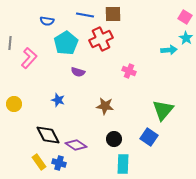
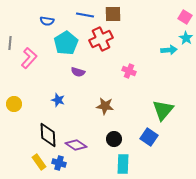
black diamond: rotated 25 degrees clockwise
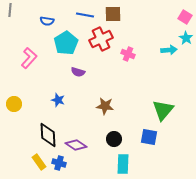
gray line: moved 33 px up
pink cross: moved 1 px left, 17 px up
blue square: rotated 24 degrees counterclockwise
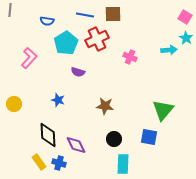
red cross: moved 4 px left
pink cross: moved 2 px right, 3 px down
purple diamond: rotated 30 degrees clockwise
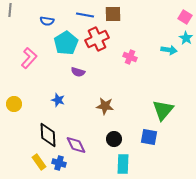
cyan arrow: rotated 14 degrees clockwise
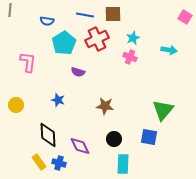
cyan star: moved 53 px left; rotated 16 degrees clockwise
cyan pentagon: moved 2 px left
pink L-shape: moved 1 px left, 4 px down; rotated 35 degrees counterclockwise
yellow circle: moved 2 px right, 1 px down
purple diamond: moved 4 px right, 1 px down
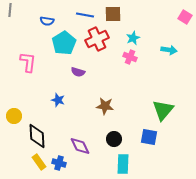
yellow circle: moved 2 px left, 11 px down
black diamond: moved 11 px left, 1 px down
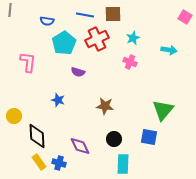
pink cross: moved 5 px down
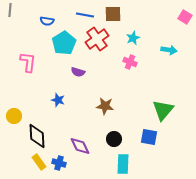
red cross: rotated 10 degrees counterclockwise
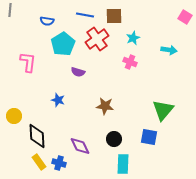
brown square: moved 1 px right, 2 px down
cyan pentagon: moved 1 px left, 1 px down
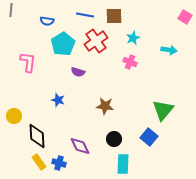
gray line: moved 1 px right
red cross: moved 1 px left, 2 px down
blue square: rotated 30 degrees clockwise
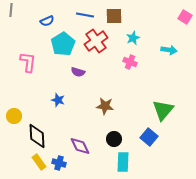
blue semicircle: rotated 32 degrees counterclockwise
cyan rectangle: moved 2 px up
